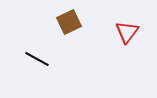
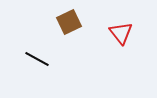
red triangle: moved 6 px left, 1 px down; rotated 15 degrees counterclockwise
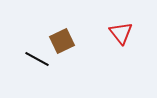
brown square: moved 7 px left, 19 px down
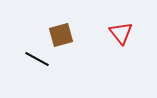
brown square: moved 1 px left, 6 px up; rotated 10 degrees clockwise
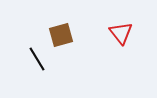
black line: rotated 30 degrees clockwise
